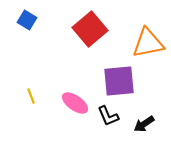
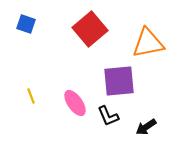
blue square: moved 1 px left, 4 px down; rotated 12 degrees counterclockwise
pink ellipse: rotated 20 degrees clockwise
black arrow: moved 2 px right, 3 px down
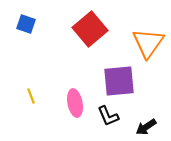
orange triangle: rotated 44 degrees counterclockwise
pink ellipse: rotated 24 degrees clockwise
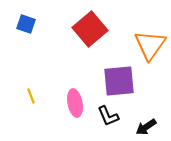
orange triangle: moved 2 px right, 2 px down
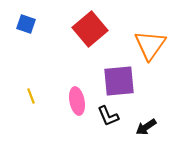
pink ellipse: moved 2 px right, 2 px up
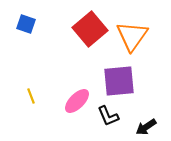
orange triangle: moved 18 px left, 9 px up
pink ellipse: rotated 56 degrees clockwise
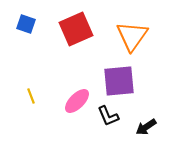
red square: moved 14 px left; rotated 16 degrees clockwise
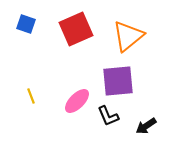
orange triangle: moved 4 px left; rotated 16 degrees clockwise
purple square: moved 1 px left
black arrow: moved 1 px up
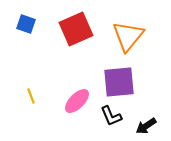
orange triangle: rotated 12 degrees counterclockwise
purple square: moved 1 px right, 1 px down
black L-shape: moved 3 px right
